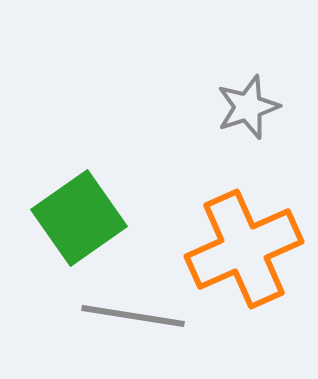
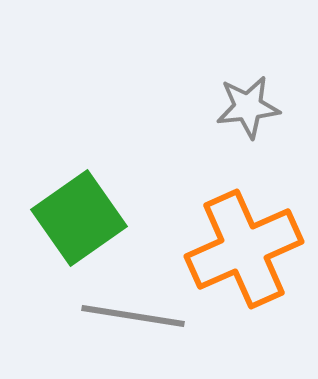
gray star: rotated 12 degrees clockwise
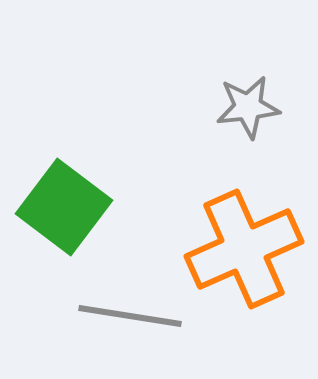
green square: moved 15 px left, 11 px up; rotated 18 degrees counterclockwise
gray line: moved 3 px left
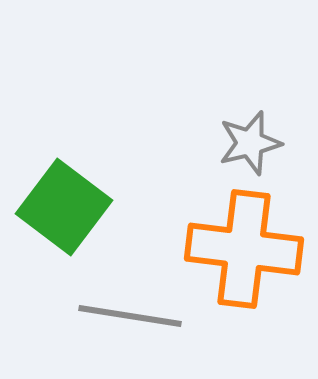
gray star: moved 2 px right, 36 px down; rotated 8 degrees counterclockwise
orange cross: rotated 31 degrees clockwise
